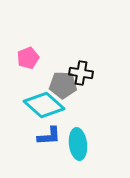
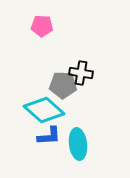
pink pentagon: moved 14 px right, 32 px up; rotated 25 degrees clockwise
cyan diamond: moved 5 px down
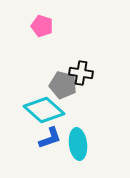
pink pentagon: rotated 15 degrees clockwise
gray pentagon: rotated 12 degrees clockwise
blue L-shape: moved 1 px right, 2 px down; rotated 15 degrees counterclockwise
